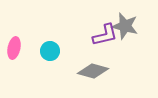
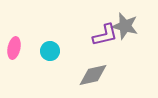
gray diamond: moved 4 px down; rotated 28 degrees counterclockwise
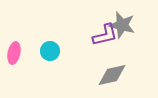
gray star: moved 3 px left, 1 px up
pink ellipse: moved 5 px down
gray diamond: moved 19 px right
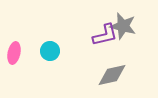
gray star: moved 1 px right, 1 px down
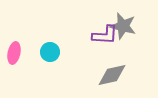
purple L-shape: rotated 16 degrees clockwise
cyan circle: moved 1 px down
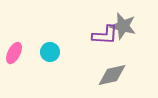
pink ellipse: rotated 15 degrees clockwise
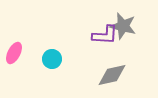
cyan circle: moved 2 px right, 7 px down
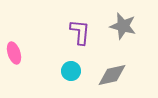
purple L-shape: moved 25 px left, 3 px up; rotated 88 degrees counterclockwise
pink ellipse: rotated 45 degrees counterclockwise
cyan circle: moved 19 px right, 12 px down
